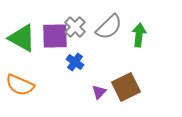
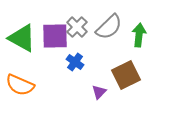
gray cross: moved 2 px right
brown square: moved 12 px up
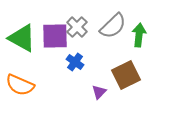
gray semicircle: moved 4 px right, 1 px up
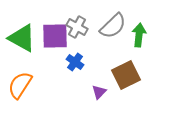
gray cross: rotated 15 degrees counterclockwise
orange semicircle: rotated 100 degrees clockwise
